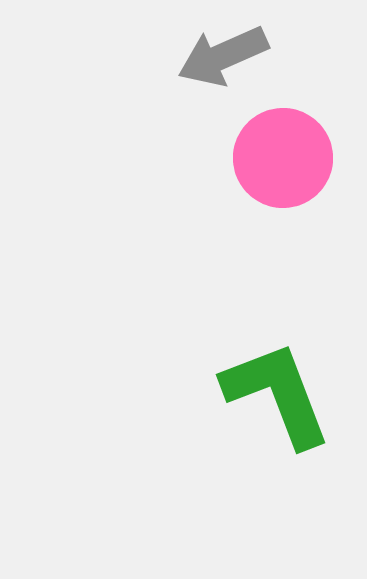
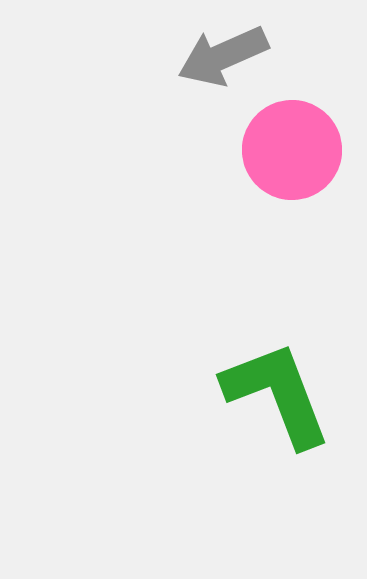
pink circle: moved 9 px right, 8 px up
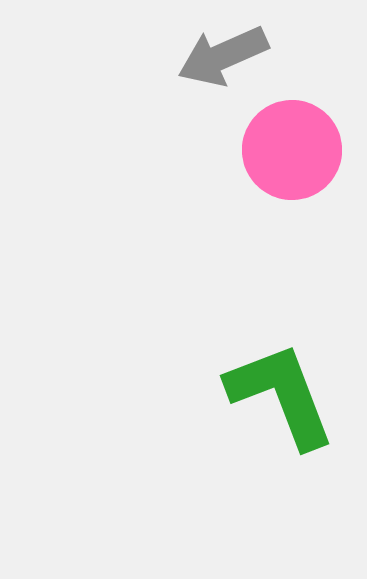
green L-shape: moved 4 px right, 1 px down
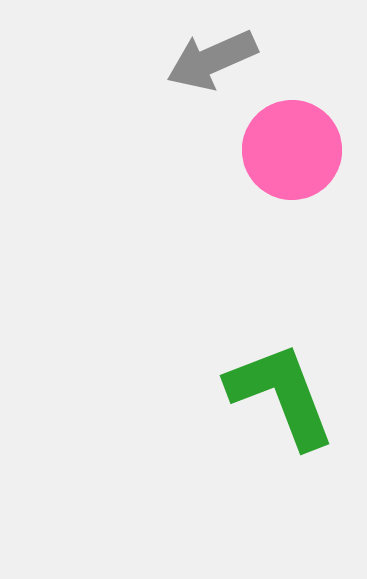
gray arrow: moved 11 px left, 4 px down
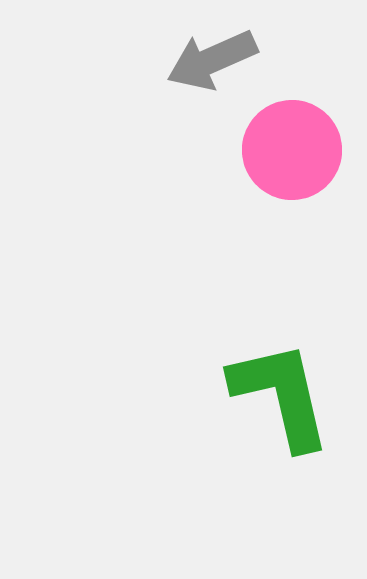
green L-shape: rotated 8 degrees clockwise
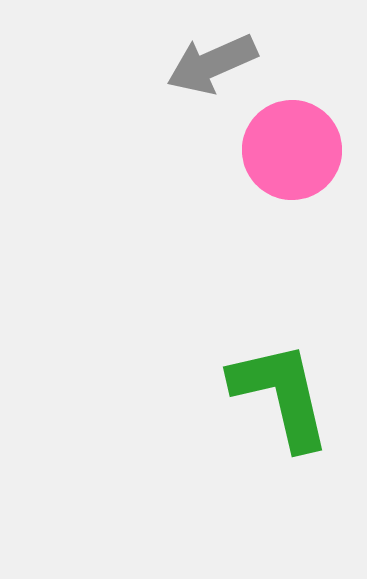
gray arrow: moved 4 px down
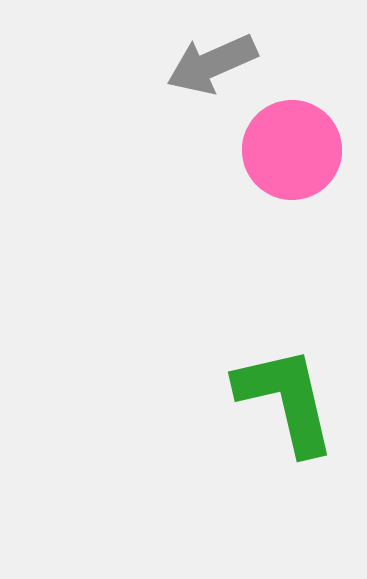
green L-shape: moved 5 px right, 5 px down
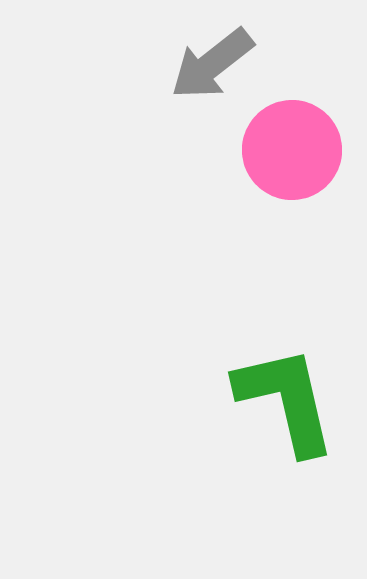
gray arrow: rotated 14 degrees counterclockwise
